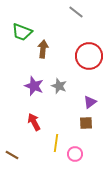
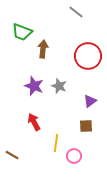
red circle: moved 1 px left
purple triangle: moved 1 px up
brown square: moved 3 px down
pink circle: moved 1 px left, 2 px down
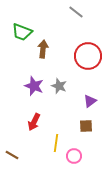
red arrow: rotated 126 degrees counterclockwise
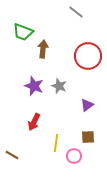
green trapezoid: moved 1 px right
purple triangle: moved 3 px left, 4 px down
brown square: moved 2 px right, 11 px down
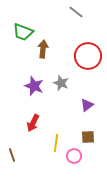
gray star: moved 2 px right, 3 px up
red arrow: moved 1 px left, 1 px down
brown line: rotated 40 degrees clockwise
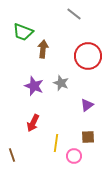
gray line: moved 2 px left, 2 px down
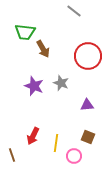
gray line: moved 3 px up
green trapezoid: moved 2 px right; rotated 15 degrees counterclockwise
brown arrow: rotated 144 degrees clockwise
purple triangle: rotated 32 degrees clockwise
red arrow: moved 13 px down
brown square: rotated 24 degrees clockwise
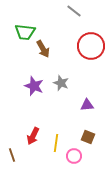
red circle: moved 3 px right, 10 px up
